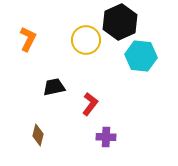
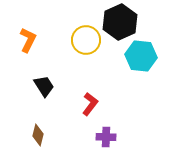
orange L-shape: moved 1 px down
black trapezoid: moved 10 px left, 1 px up; rotated 70 degrees clockwise
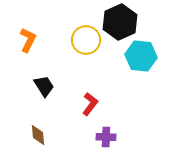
brown diamond: rotated 20 degrees counterclockwise
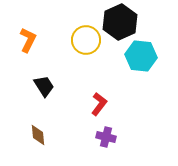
red L-shape: moved 9 px right
purple cross: rotated 12 degrees clockwise
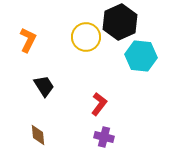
yellow circle: moved 3 px up
purple cross: moved 2 px left
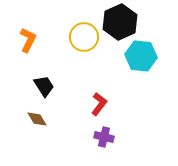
yellow circle: moved 2 px left
brown diamond: moved 1 px left, 16 px up; rotated 25 degrees counterclockwise
